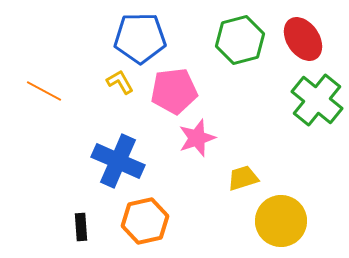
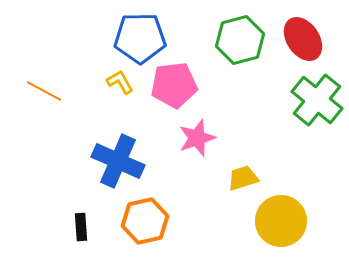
pink pentagon: moved 6 px up
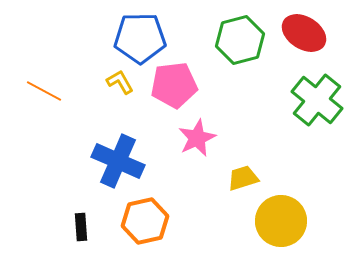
red ellipse: moved 1 px right, 6 px up; rotated 24 degrees counterclockwise
pink star: rotated 6 degrees counterclockwise
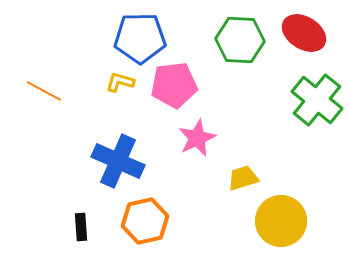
green hexagon: rotated 18 degrees clockwise
yellow L-shape: rotated 44 degrees counterclockwise
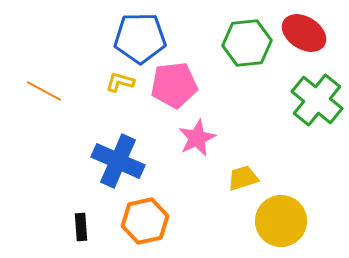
green hexagon: moved 7 px right, 3 px down; rotated 9 degrees counterclockwise
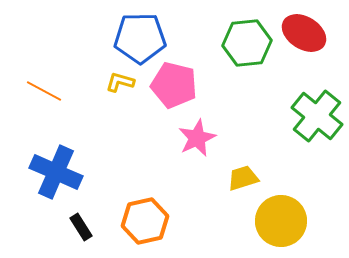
pink pentagon: rotated 21 degrees clockwise
green cross: moved 16 px down
blue cross: moved 62 px left, 11 px down
black rectangle: rotated 28 degrees counterclockwise
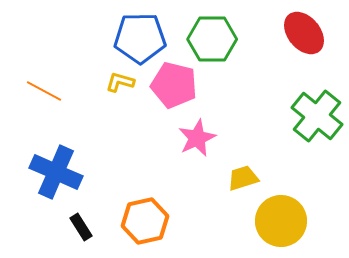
red ellipse: rotated 18 degrees clockwise
green hexagon: moved 35 px left, 4 px up; rotated 6 degrees clockwise
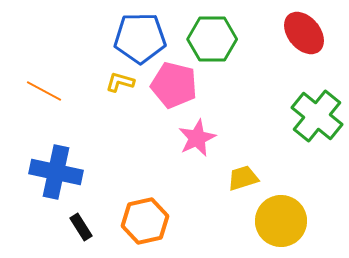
blue cross: rotated 12 degrees counterclockwise
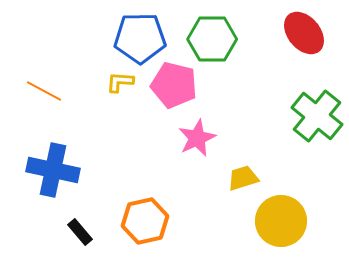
yellow L-shape: rotated 12 degrees counterclockwise
blue cross: moved 3 px left, 2 px up
black rectangle: moved 1 px left, 5 px down; rotated 8 degrees counterclockwise
